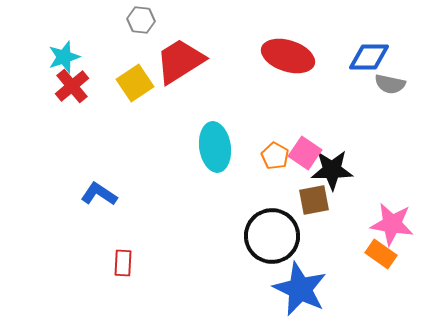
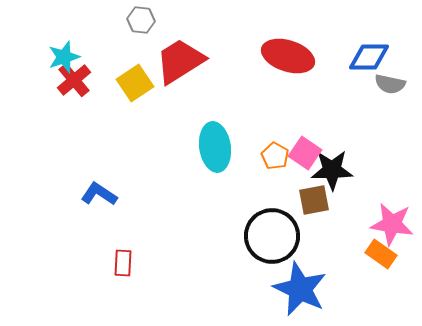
red cross: moved 2 px right, 6 px up
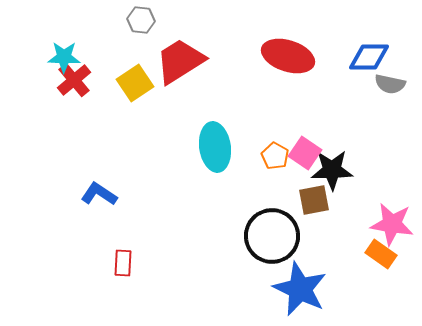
cyan star: rotated 20 degrees clockwise
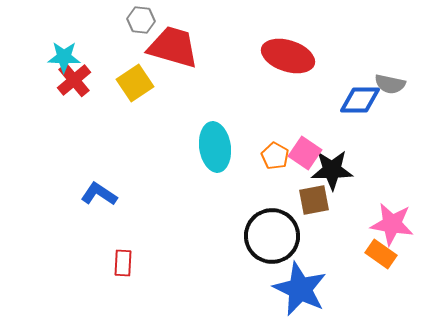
blue diamond: moved 9 px left, 43 px down
red trapezoid: moved 7 px left, 14 px up; rotated 48 degrees clockwise
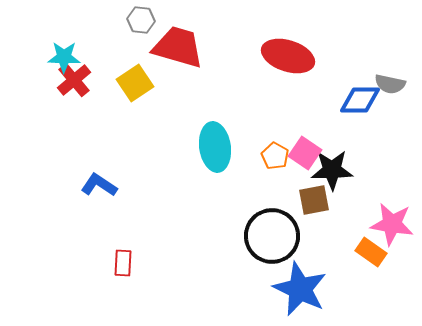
red trapezoid: moved 5 px right
blue L-shape: moved 9 px up
orange rectangle: moved 10 px left, 2 px up
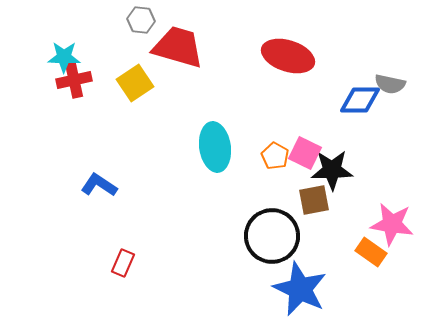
red cross: rotated 28 degrees clockwise
pink square: rotated 8 degrees counterclockwise
red rectangle: rotated 20 degrees clockwise
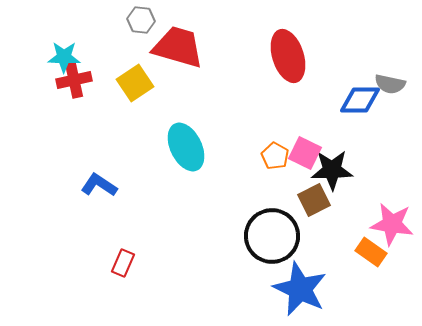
red ellipse: rotated 54 degrees clockwise
cyan ellipse: moved 29 px left; rotated 18 degrees counterclockwise
brown square: rotated 16 degrees counterclockwise
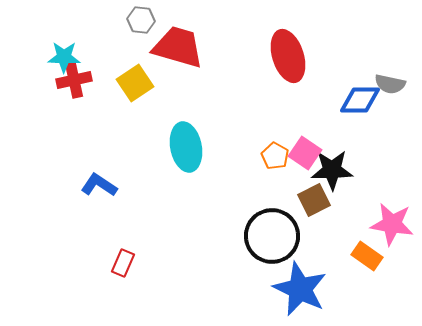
cyan ellipse: rotated 15 degrees clockwise
pink square: rotated 8 degrees clockwise
orange rectangle: moved 4 px left, 4 px down
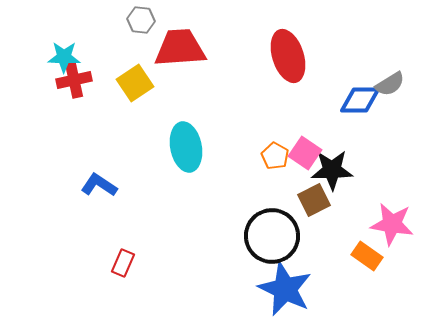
red trapezoid: moved 2 px right, 1 px down; rotated 20 degrees counterclockwise
gray semicircle: rotated 44 degrees counterclockwise
blue star: moved 15 px left
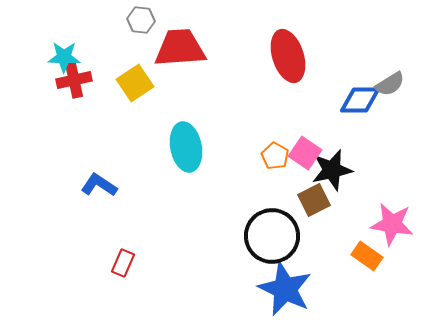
black star: rotated 12 degrees counterclockwise
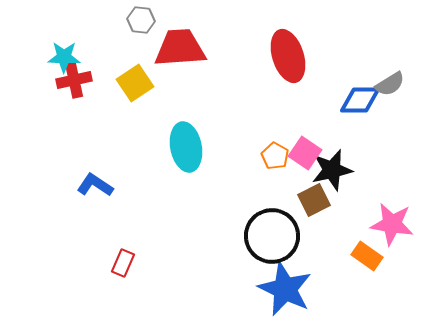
blue L-shape: moved 4 px left
